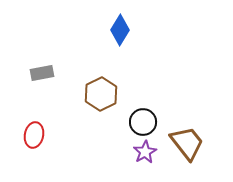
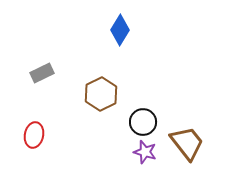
gray rectangle: rotated 15 degrees counterclockwise
purple star: rotated 25 degrees counterclockwise
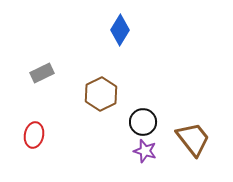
brown trapezoid: moved 6 px right, 4 px up
purple star: moved 1 px up
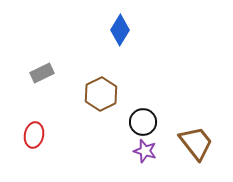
brown trapezoid: moved 3 px right, 4 px down
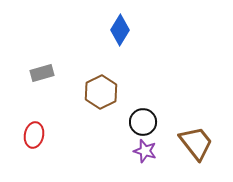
gray rectangle: rotated 10 degrees clockwise
brown hexagon: moved 2 px up
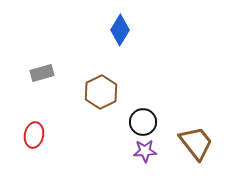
purple star: rotated 20 degrees counterclockwise
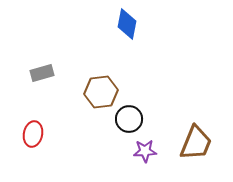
blue diamond: moved 7 px right, 6 px up; rotated 20 degrees counterclockwise
brown hexagon: rotated 20 degrees clockwise
black circle: moved 14 px left, 3 px up
red ellipse: moved 1 px left, 1 px up
brown trapezoid: rotated 60 degrees clockwise
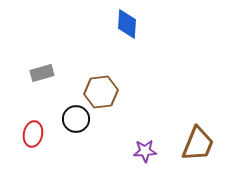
blue diamond: rotated 8 degrees counterclockwise
black circle: moved 53 px left
brown trapezoid: moved 2 px right, 1 px down
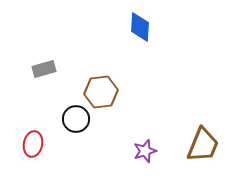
blue diamond: moved 13 px right, 3 px down
gray rectangle: moved 2 px right, 4 px up
red ellipse: moved 10 px down
brown trapezoid: moved 5 px right, 1 px down
purple star: rotated 15 degrees counterclockwise
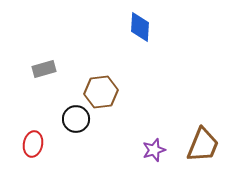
purple star: moved 9 px right, 1 px up
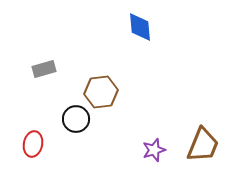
blue diamond: rotated 8 degrees counterclockwise
